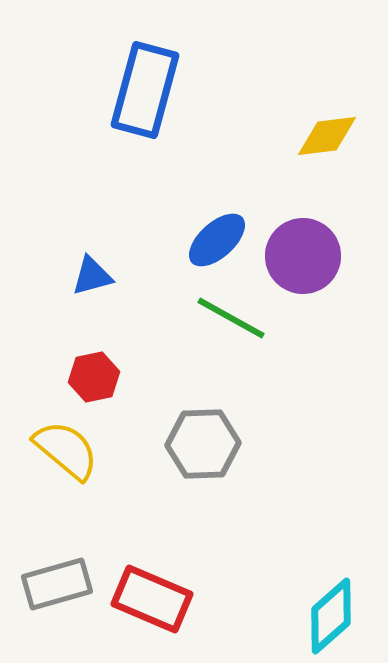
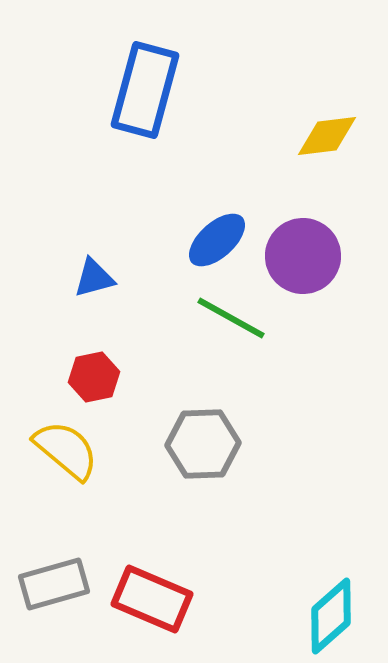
blue triangle: moved 2 px right, 2 px down
gray rectangle: moved 3 px left
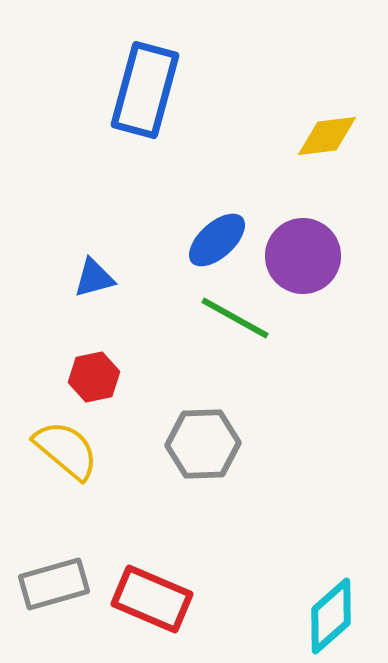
green line: moved 4 px right
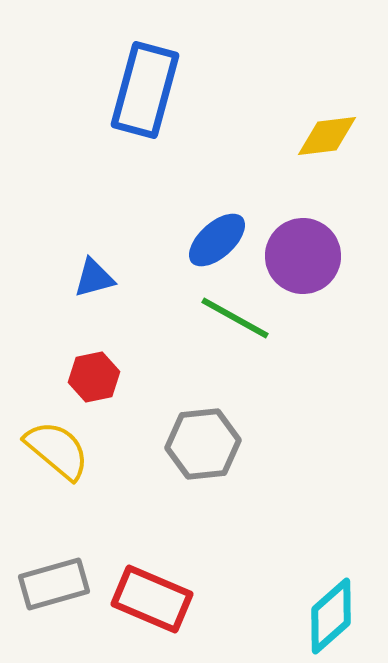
gray hexagon: rotated 4 degrees counterclockwise
yellow semicircle: moved 9 px left
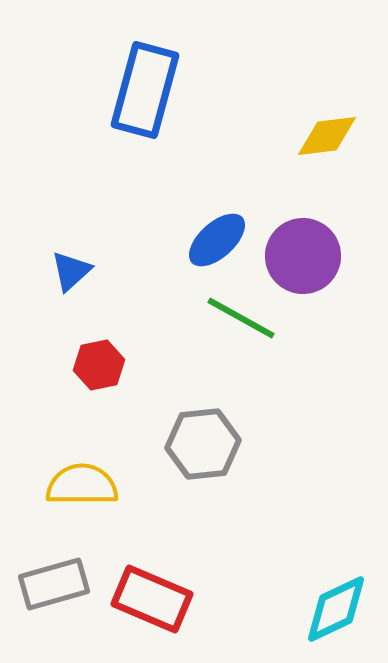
blue triangle: moved 23 px left, 7 px up; rotated 27 degrees counterclockwise
green line: moved 6 px right
red hexagon: moved 5 px right, 12 px up
yellow semicircle: moved 25 px right, 35 px down; rotated 40 degrees counterclockwise
cyan diamond: moved 5 px right, 7 px up; rotated 16 degrees clockwise
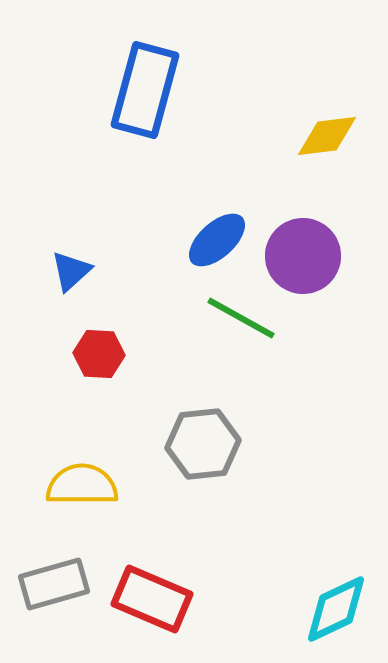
red hexagon: moved 11 px up; rotated 15 degrees clockwise
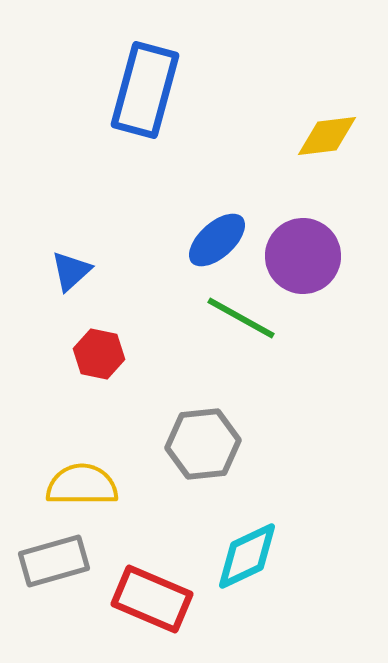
red hexagon: rotated 9 degrees clockwise
gray rectangle: moved 23 px up
cyan diamond: moved 89 px left, 53 px up
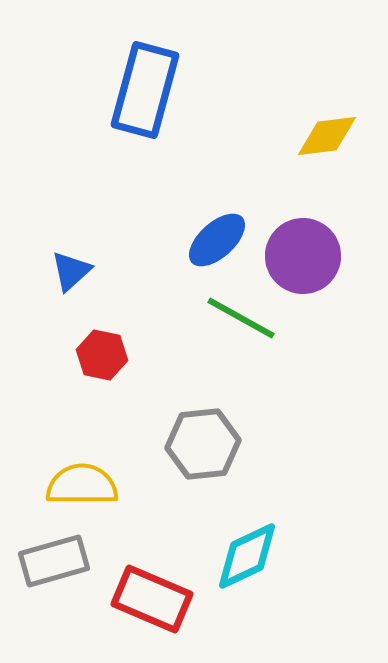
red hexagon: moved 3 px right, 1 px down
